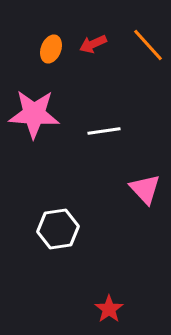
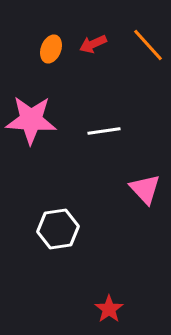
pink star: moved 3 px left, 6 px down
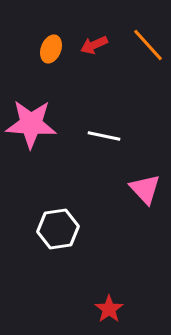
red arrow: moved 1 px right, 1 px down
pink star: moved 4 px down
white line: moved 5 px down; rotated 20 degrees clockwise
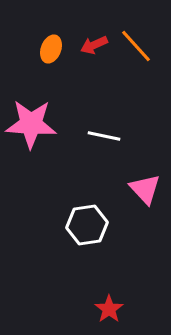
orange line: moved 12 px left, 1 px down
white hexagon: moved 29 px right, 4 px up
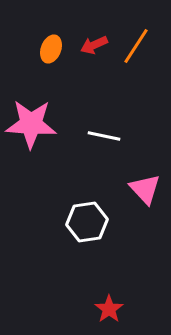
orange line: rotated 75 degrees clockwise
white hexagon: moved 3 px up
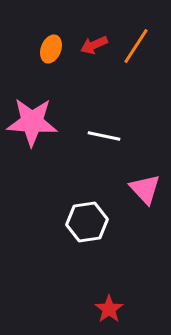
pink star: moved 1 px right, 2 px up
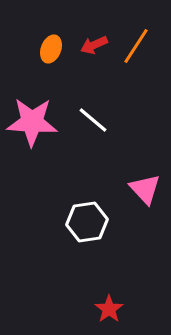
white line: moved 11 px left, 16 px up; rotated 28 degrees clockwise
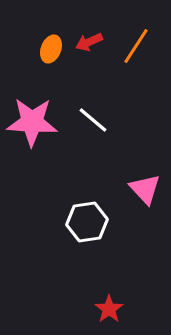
red arrow: moved 5 px left, 3 px up
